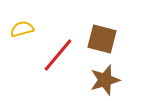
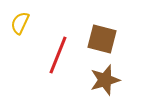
yellow semicircle: moved 2 px left, 6 px up; rotated 50 degrees counterclockwise
red line: rotated 18 degrees counterclockwise
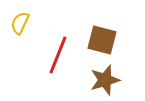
brown square: moved 1 px down
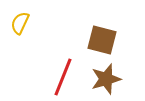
red line: moved 5 px right, 22 px down
brown star: moved 1 px right, 1 px up
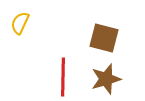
brown square: moved 2 px right, 2 px up
red line: rotated 21 degrees counterclockwise
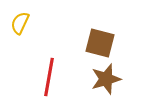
brown square: moved 4 px left, 5 px down
red line: moved 14 px left; rotated 9 degrees clockwise
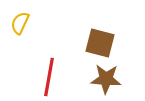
brown star: rotated 20 degrees clockwise
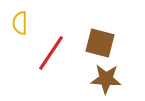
yellow semicircle: rotated 25 degrees counterclockwise
red line: moved 2 px right, 24 px up; rotated 24 degrees clockwise
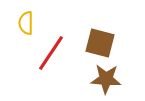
yellow semicircle: moved 6 px right
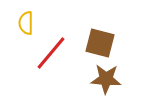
red line: rotated 6 degrees clockwise
